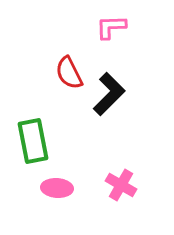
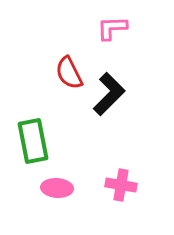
pink L-shape: moved 1 px right, 1 px down
pink cross: rotated 20 degrees counterclockwise
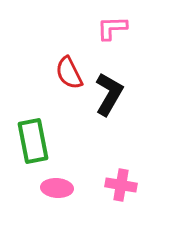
black L-shape: rotated 15 degrees counterclockwise
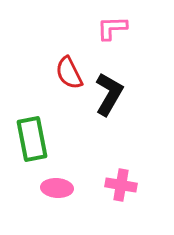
green rectangle: moved 1 px left, 2 px up
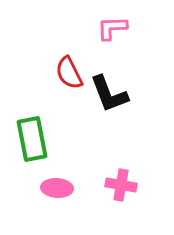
black L-shape: rotated 129 degrees clockwise
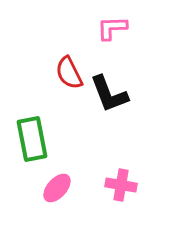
pink ellipse: rotated 52 degrees counterclockwise
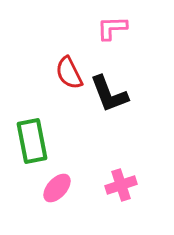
green rectangle: moved 2 px down
pink cross: rotated 28 degrees counterclockwise
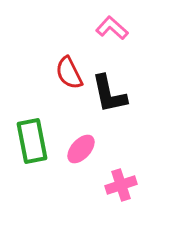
pink L-shape: rotated 44 degrees clockwise
black L-shape: rotated 9 degrees clockwise
pink ellipse: moved 24 px right, 39 px up
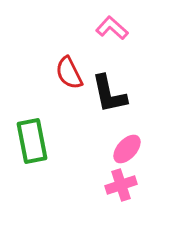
pink ellipse: moved 46 px right
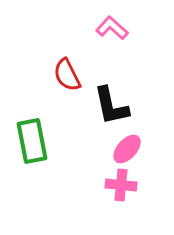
red semicircle: moved 2 px left, 2 px down
black L-shape: moved 2 px right, 12 px down
pink cross: rotated 24 degrees clockwise
